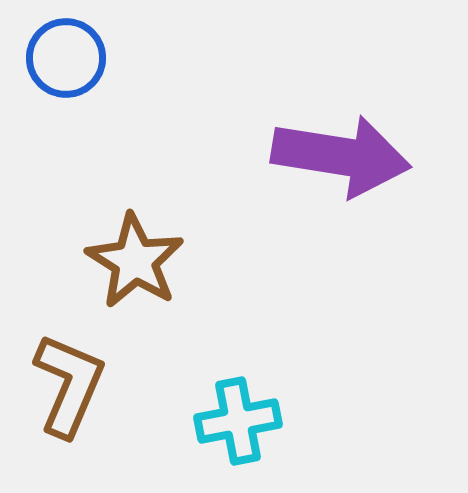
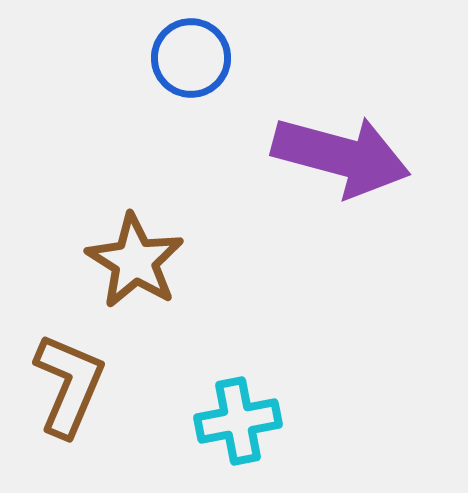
blue circle: moved 125 px right
purple arrow: rotated 6 degrees clockwise
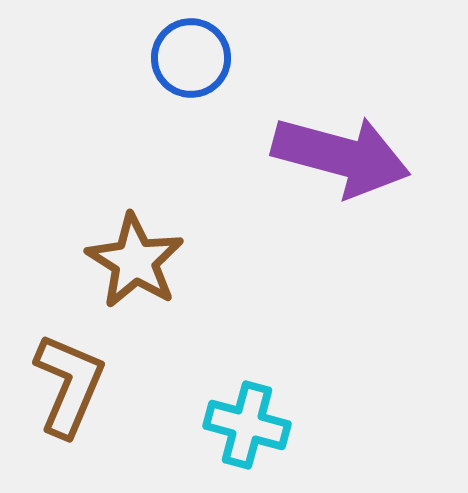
cyan cross: moved 9 px right, 4 px down; rotated 26 degrees clockwise
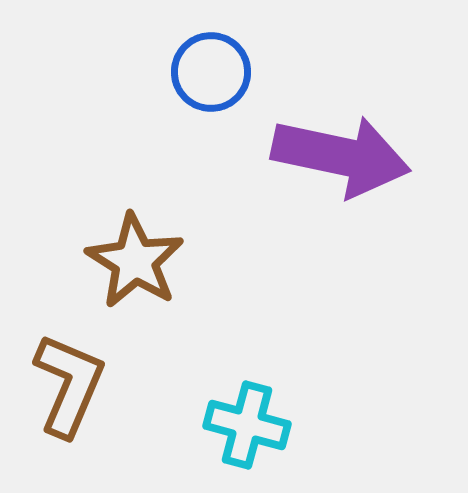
blue circle: moved 20 px right, 14 px down
purple arrow: rotated 3 degrees counterclockwise
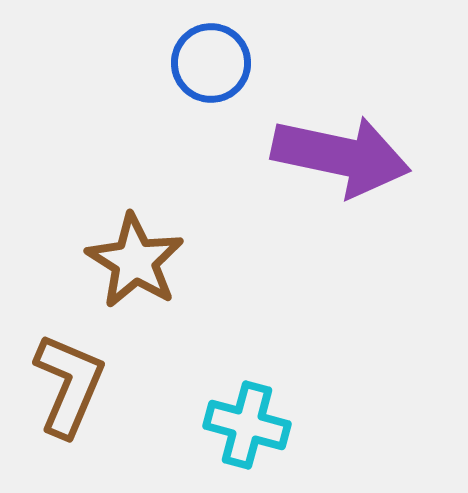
blue circle: moved 9 px up
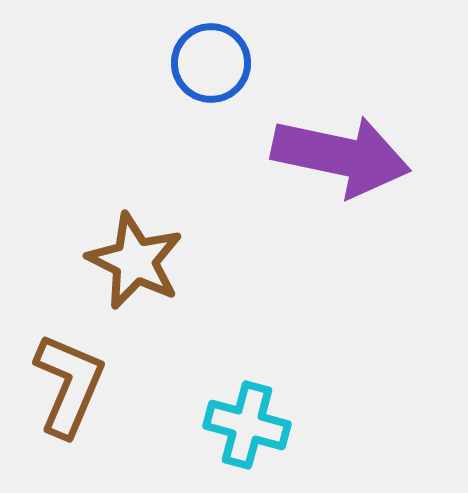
brown star: rotated 6 degrees counterclockwise
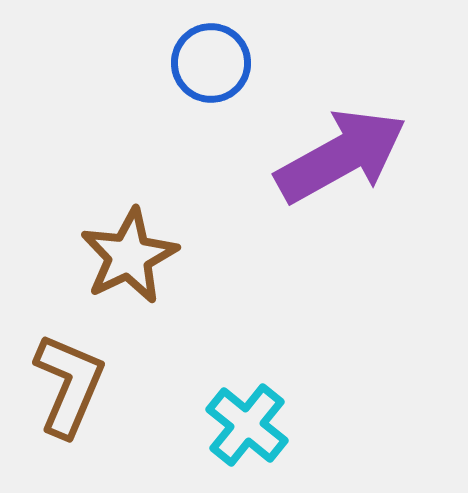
purple arrow: rotated 41 degrees counterclockwise
brown star: moved 6 px left, 5 px up; rotated 20 degrees clockwise
cyan cross: rotated 24 degrees clockwise
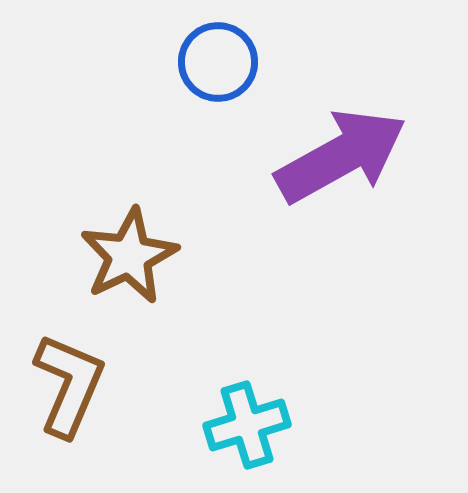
blue circle: moved 7 px right, 1 px up
cyan cross: rotated 34 degrees clockwise
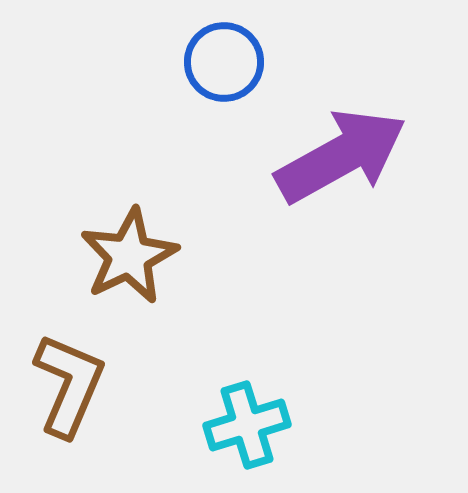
blue circle: moved 6 px right
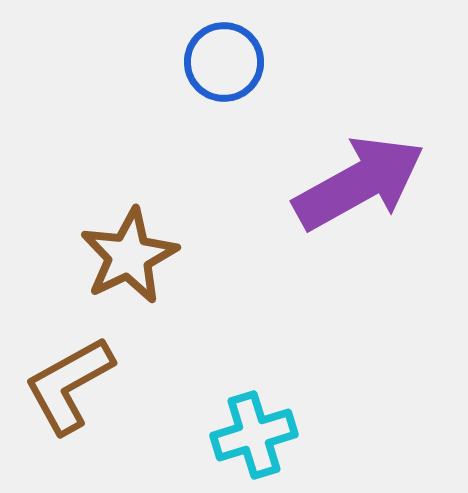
purple arrow: moved 18 px right, 27 px down
brown L-shape: rotated 142 degrees counterclockwise
cyan cross: moved 7 px right, 10 px down
